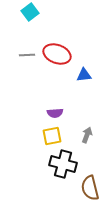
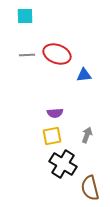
cyan square: moved 5 px left, 4 px down; rotated 36 degrees clockwise
black cross: rotated 16 degrees clockwise
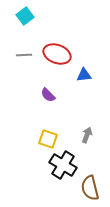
cyan square: rotated 36 degrees counterclockwise
gray line: moved 3 px left
purple semicircle: moved 7 px left, 18 px up; rotated 49 degrees clockwise
yellow square: moved 4 px left, 3 px down; rotated 30 degrees clockwise
black cross: moved 1 px down
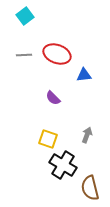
purple semicircle: moved 5 px right, 3 px down
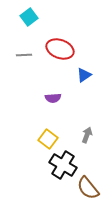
cyan square: moved 4 px right, 1 px down
red ellipse: moved 3 px right, 5 px up
blue triangle: rotated 28 degrees counterclockwise
purple semicircle: rotated 49 degrees counterclockwise
yellow square: rotated 18 degrees clockwise
brown semicircle: moved 2 px left; rotated 25 degrees counterclockwise
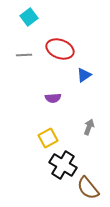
gray arrow: moved 2 px right, 8 px up
yellow square: moved 1 px up; rotated 24 degrees clockwise
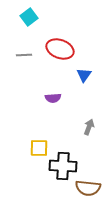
blue triangle: rotated 21 degrees counterclockwise
yellow square: moved 9 px left, 10 px down; rotated 30 degrees clockwise
black cross: moved 1 px down; rotated 28 degrees counterclockwise
brown semicircle: rotated 45 degrees counterclockwise
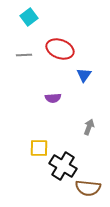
black cross: rotated 28 degrees clockwise
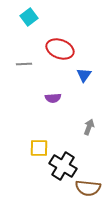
gray line: moved 9 px down
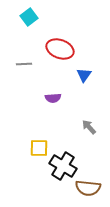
gray arrow: rotated 63 degrees counterclockwise
